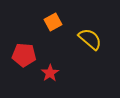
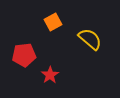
red pentagon: rotated 10 degrees counterclockwise
red star: moved 2 px down
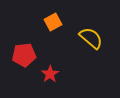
yellow semicircle: moved 1 px right, 1 px up
red star: moved 1 px up
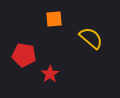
orange square: moved 1 px right, 3 px up; rotated 24 degrees clockwise
red pentagon: rotated 15 degrees clockwise
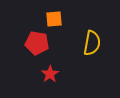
yellow semicircle: moved 1 px right, 5 px down; rotated 60 degrees clockwise
red pentagon: moved 13 px right, 12 px up
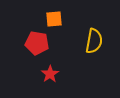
yellow semicircle: moved 2 px right, 2 px up
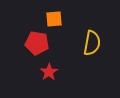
yellow semicircle: moved 2 px left, 2 px down
red star: moved 1 px left, 2 px up
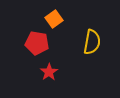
orange square: rotated 30 degrees counterclockwise
yellow semicircle: moved 1 px up
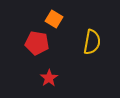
orange square: rotated 24 degrees counterclockwise
red star: moved 6 px down
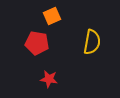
orange square: moved 2 px left, 3 px up; rotated 36 degrees clockwise
red star: moved 1 px down; rotated 30 degrees counterclockwise
